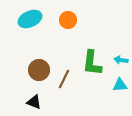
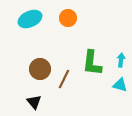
orange circle: moved 2 px up
cyan arrow: rotated 88 degrees clockwise
brown circle: moved 1 px right, 1 px up
cyan triangle: rotated 21 degrees clockwise
black triangle: rotated 28 degrees clockwise
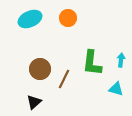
cyan triangle: moved 4 px left, 4 px down
black triangle: rotated 28 degrees clockwise
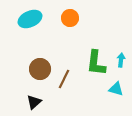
orange circle: moved 2 px right
green L-shape: moved 4 px right
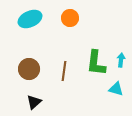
brown circle: moved 11 px left
brown line: moved 8 px up; rotated 18 degrees counterclockwise
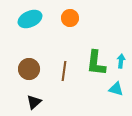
cyan arrow: moved 1 px down
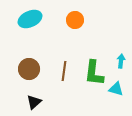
orange circle: moved 5 px right, 2 px down
green L-shape: moved 2 px left, 10 px down
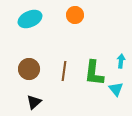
orange circle: moved 5 px up
cyan triangle: rotated 35 degrees clockwise
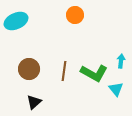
cyan ellipse: moved 14 px left, 2 px down
green L-shape: rotated 68 degrees counterclockwise
